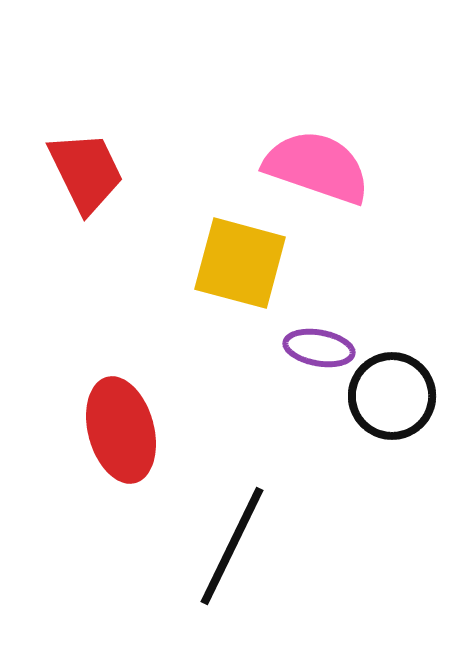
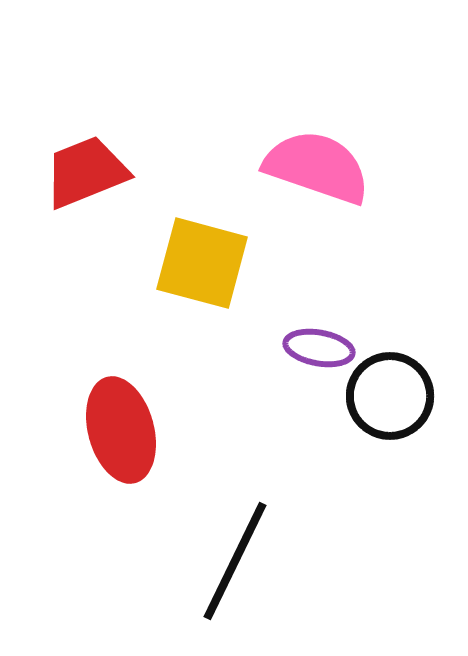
red trapezoid: rotated 86 degrees counterclockwise
yellow square: moved 38 px left
black circle: moved 2 px left
black line: moved 3 px right, 15 px down
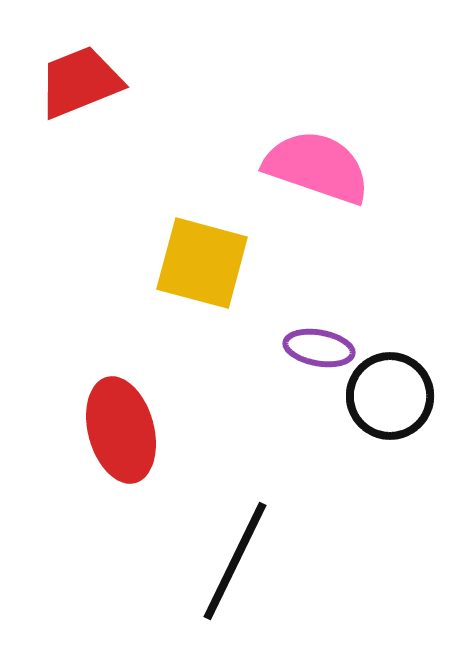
red trapezoid: moved 6 px left, 90 px up
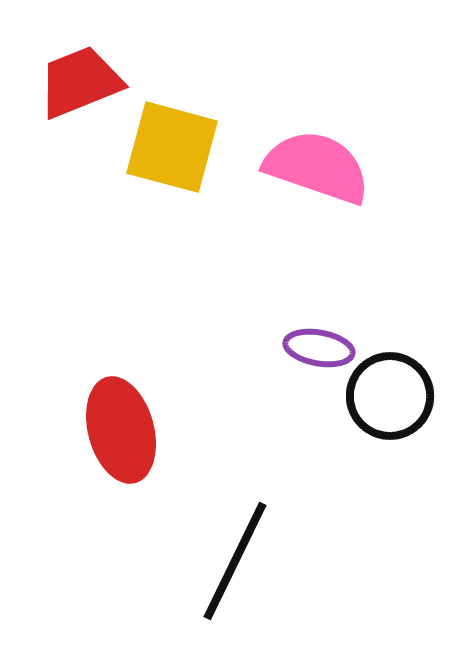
yellow square: moved 30 px left, 116 px up
